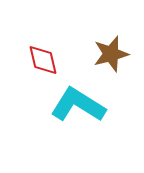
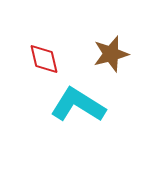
red diamond: moved 1 px right, 1 px up
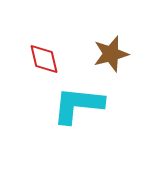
cyan L-shape: rotated 26 degrees counterclockwise
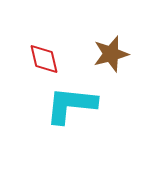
cyan L-shape: moved 7 px left
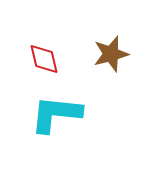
cyan L-shape: moved 15 px left, 9 px down
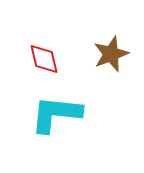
brown star: rotated 6 degrees counterclockwise
